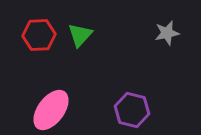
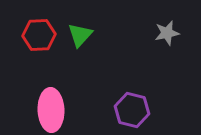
pink ellipse: rotated 39 degrees counterclockwise
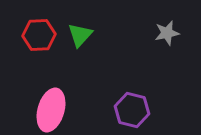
pink ellipse: rotated 18 degrees clockwise
